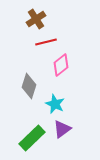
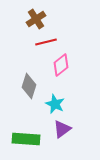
green rectangle: moved 6 px left, 1 px down; rotated 48 degrees clockwise
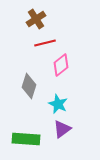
red line: moved 1 px left, 1 px down
cyan star: moved 3 px right
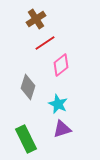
red line: rotated 20 degrees counterclockwise
gray diamond: moved 1 px left, 1 px down
purple triangle: rotated 18 degrees clockwise
green rectangle: rotated 60 degrees clockwise
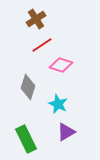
red line: moved 3 px left, 2 px down
pink diamond: rotated 55 degrees clockwise
purple triangle: moved 4 px right, 3 px down; rotated 12 degrees counterclockwise
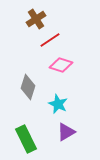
red line: moved 8 px right, 5 px up
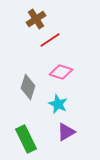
pink diamond: moved 7 px down
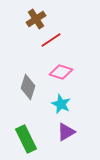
red line: moved 1 px right
cyan star: moved 3 px right
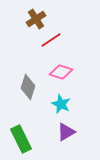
green rectangle: moved 5 px left
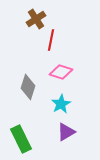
red line: rotated 45 degrees counterclockwise
cyan star: rotated 18 degrees clockwise
